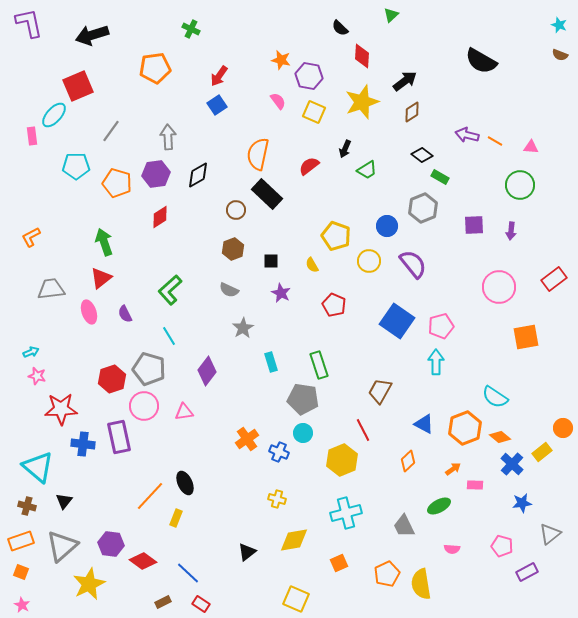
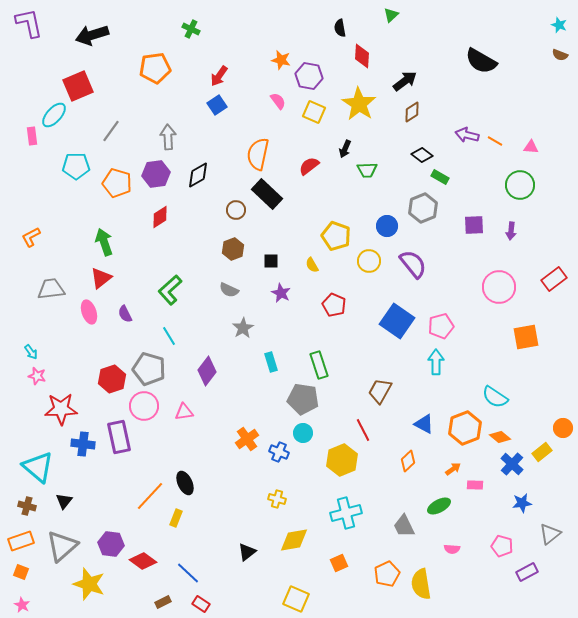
black semicircle at (340, 28): rotated 36 degrees clockwise
yellow star at (362, 102): moved 3 px left, 2 px down; rotated 20 degrees counterclockwise
green trapezoid at (367, 170): rotated 30 degrees clockwise
cyan arrow at (31, 352): rotated 77 degrees clockwise
yellow star at (89, 584): rotated 28 degrees counterclockwise
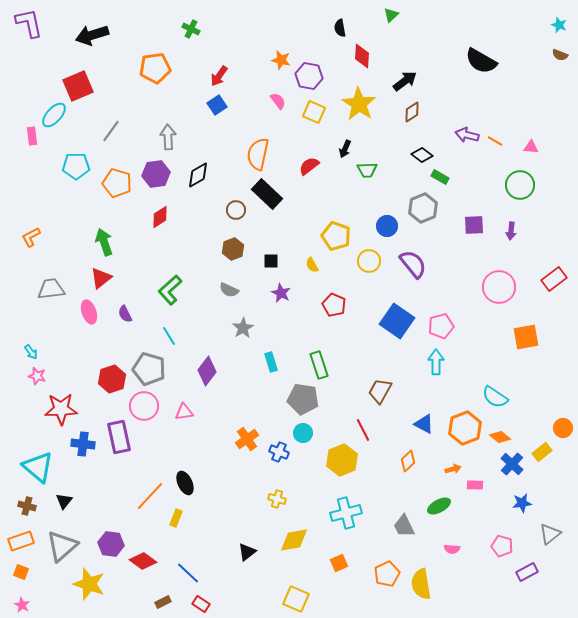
orange arrow at (453, 469): rotated 21 degrees clockwise
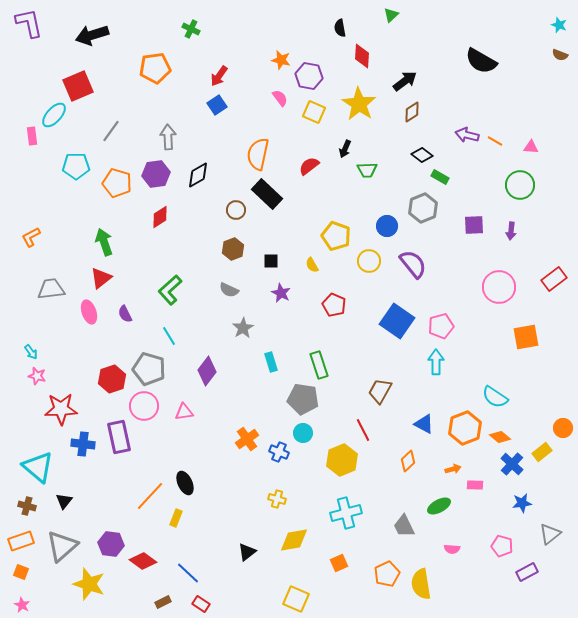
pink semicircle at (278, 101): moved 2 px right, 3 px up
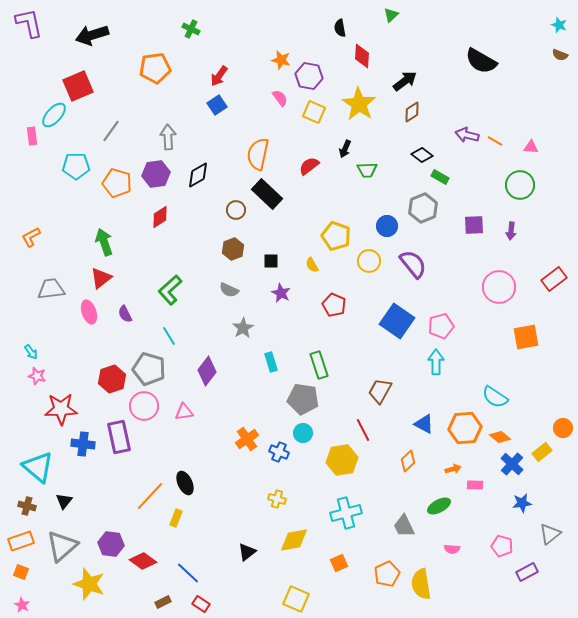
orange hexagon at (465, 428): rotated 16 degrees clockwise
yellow hexagon at (342, 460): rotated 12 degrees clockwise
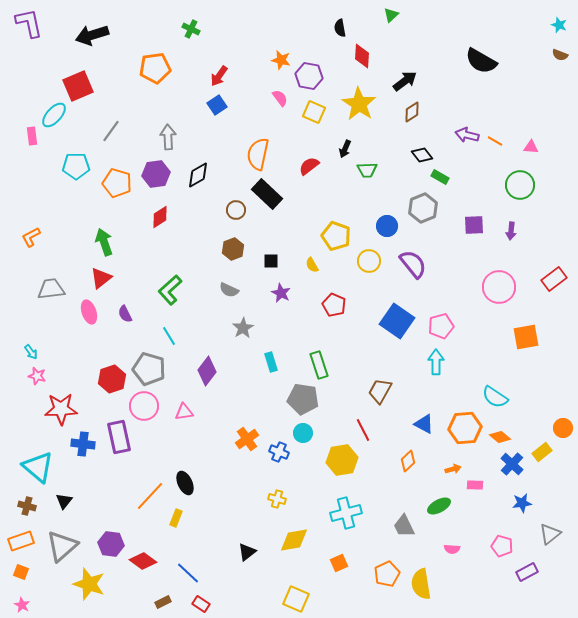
black diamond at (422, 155): rotated 15 degrees clockwise
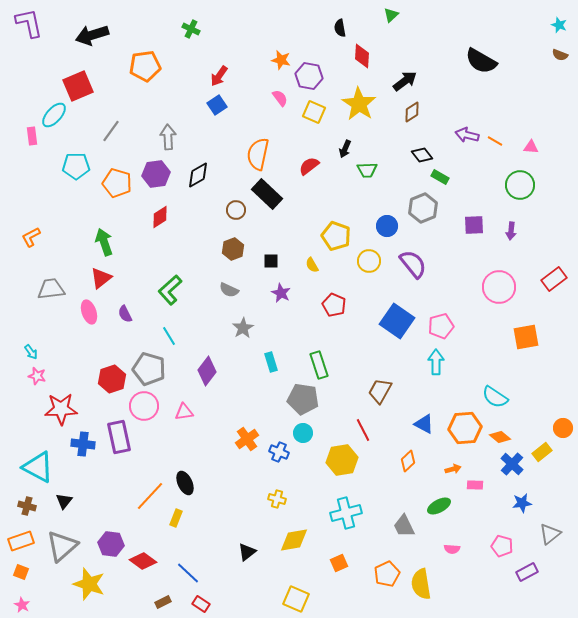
orange pentagon at (155, 68): moved 10 px left, 2 px up
cyan triangle at (38, 467): rotated 12 degrees counterclockwise
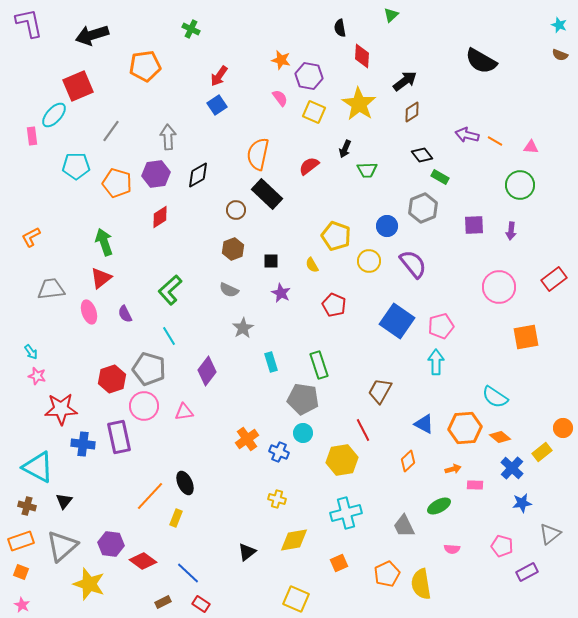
blue cross at (512, 464): moved 4 px down
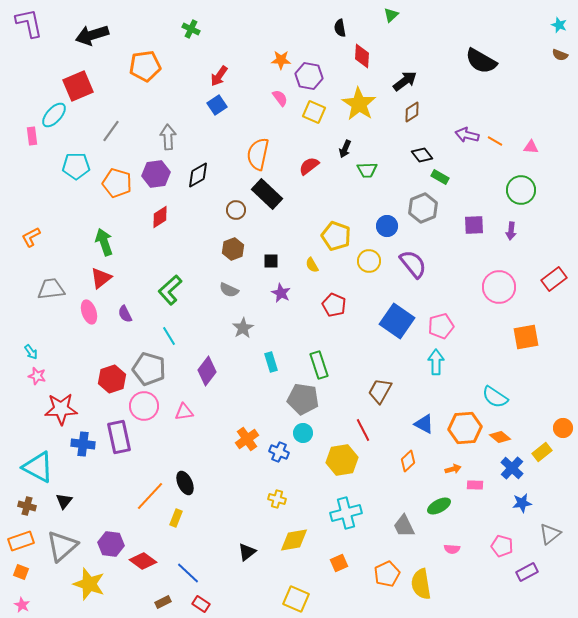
orange star at (281, 60): rotated 12 degrees counterclockwise
green circle at (520, 185): moved 1 px right, 5 px down
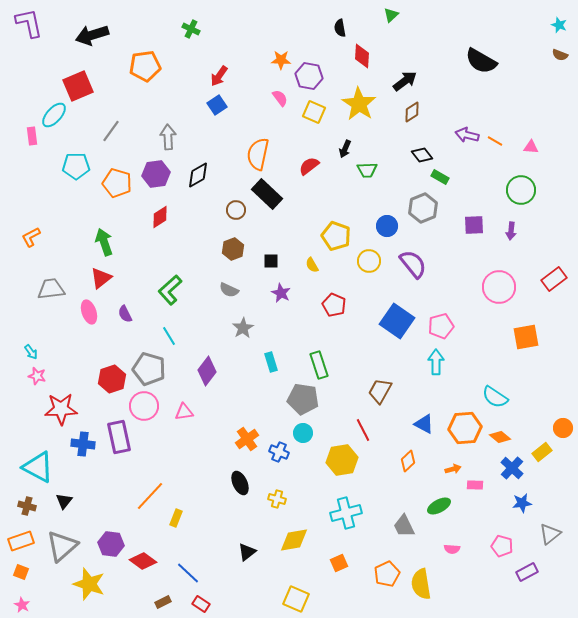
black ellipse at (185, 483): moved 55 px right
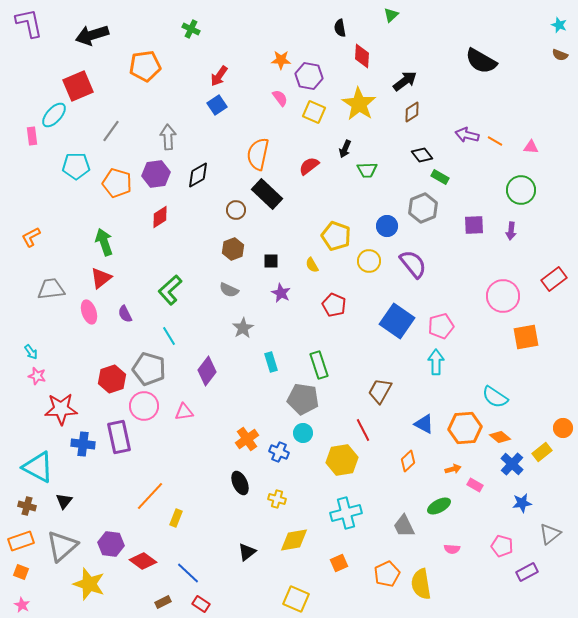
pink circle at (499, 287): moved 4 px right, 9 px down
blue cross at (512, 468): moved 4 px up
pink rectangle at (475, 485): rotated 28 degrees clockwise
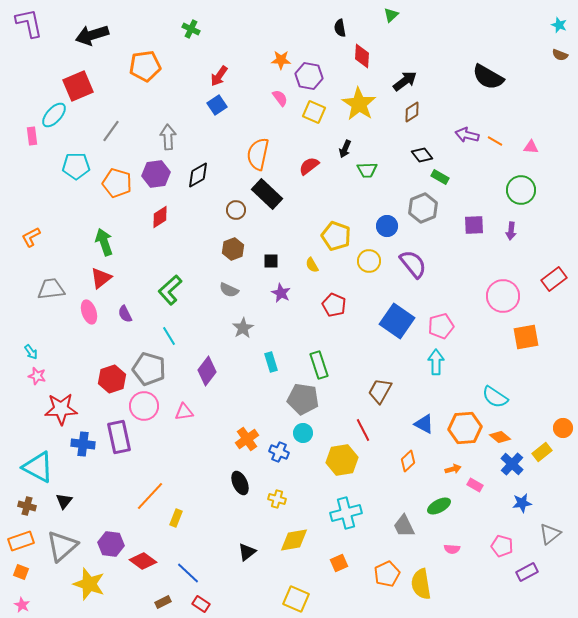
black semicircle at (481, 61): moved 7 px right, 16 px down
